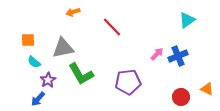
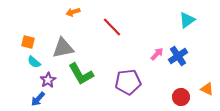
orange square: moved 2 px down; rotated 16 degrees clockwise
blue cross: rotated 12 degrees counterclockwise
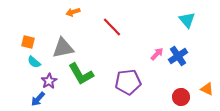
cyan triangle: rotated 36 degrees counterclockwise
purple star: moved 1 px right, 1 px down
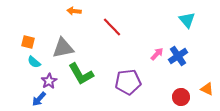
orange arrow: moved 1 px right, 1 px up; rotated 24 degrees clockwise
blue arrow: moved 1 px right
